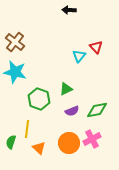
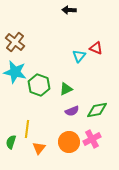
red triangle: moved 1 px down; rotated 24 degrees counterclockwise
green hexagon: moved 14 px up
orange circle: moved 1 px up
orange triangle: rotated 24 degrees clockwise
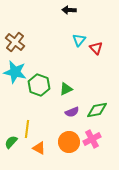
red triangle: rotated 24 degrees clockwise
cyan triangle: moved 16 px up
purple semicircle: moved 1 px down
green semicircle: rotated 24 degrees clockwise
orange triangle: rotated 40 degrees counterclockwise
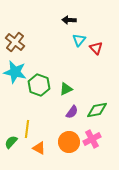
black arrow: moved 10 px down
purple semicircle: rotated 32 degrees counterclockwise
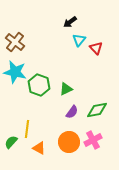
black arrow: moved 1 px right, 2 px down; rotated 40 degrees counterclockwise
pink cross: moved 1 px right, 1 px down
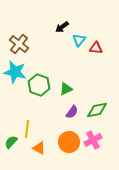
black arrow: moved 8 px left, 5 px down
brown cross: moved 4 px right, 2 px down
red triangle: rotated 40 degrees counterclockwise
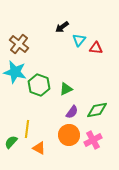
orange circle: moved 7 px up
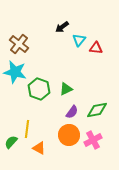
green hexagon: moved 4 px down
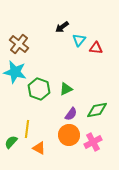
purple semicircle: moved 1 px left, 2 px down
pink cross: moved 2 px down
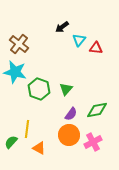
green triangle: rotated 24 degrees counterclockwise
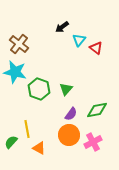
red triangle: rotated 32 degrees clockwise
yellow line: rotated 18 degrees counterclockwise
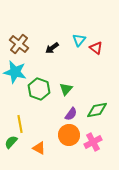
black arrow: moved 10 px left, 21 px down
yellow line: moved 7 px left, 5 px up
